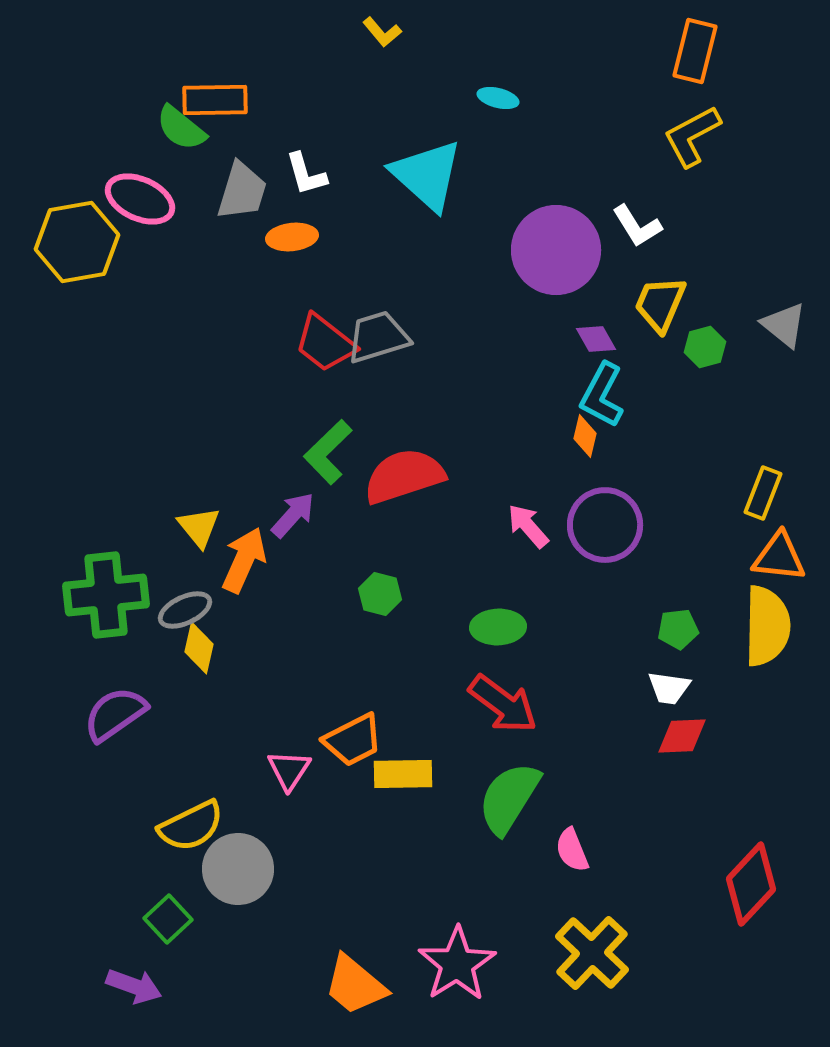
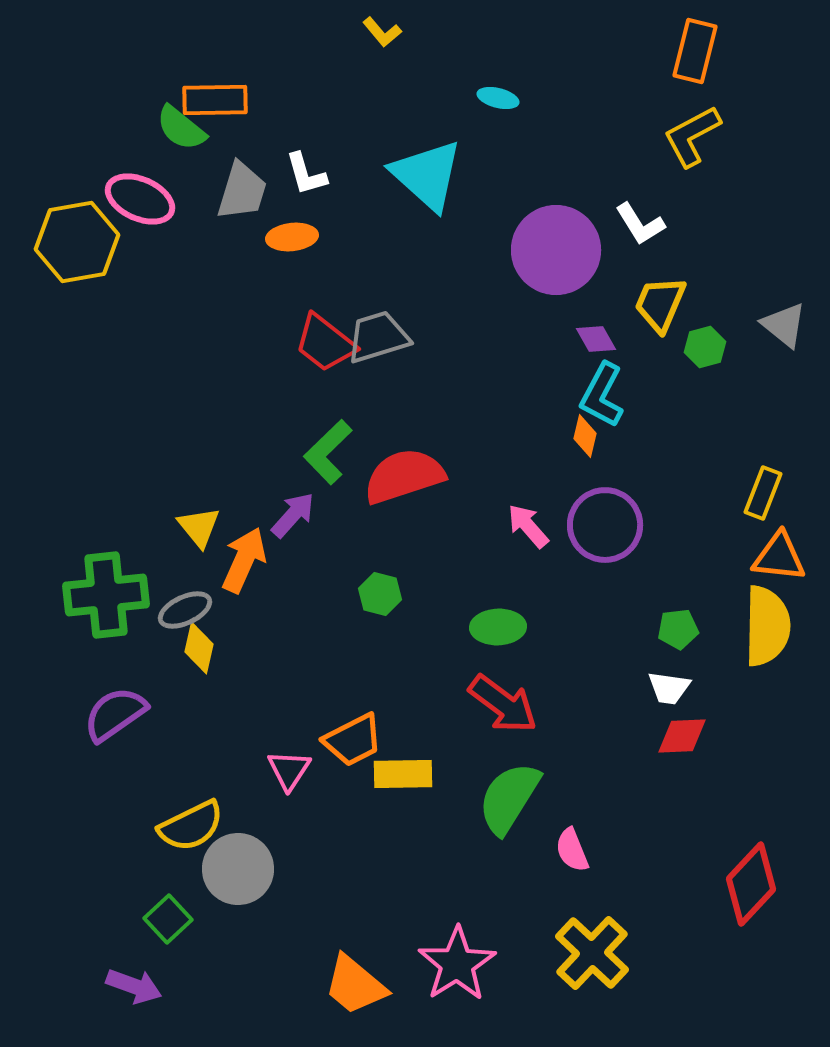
white L-shape at (637, 226): moved 3 px right, 2 px up
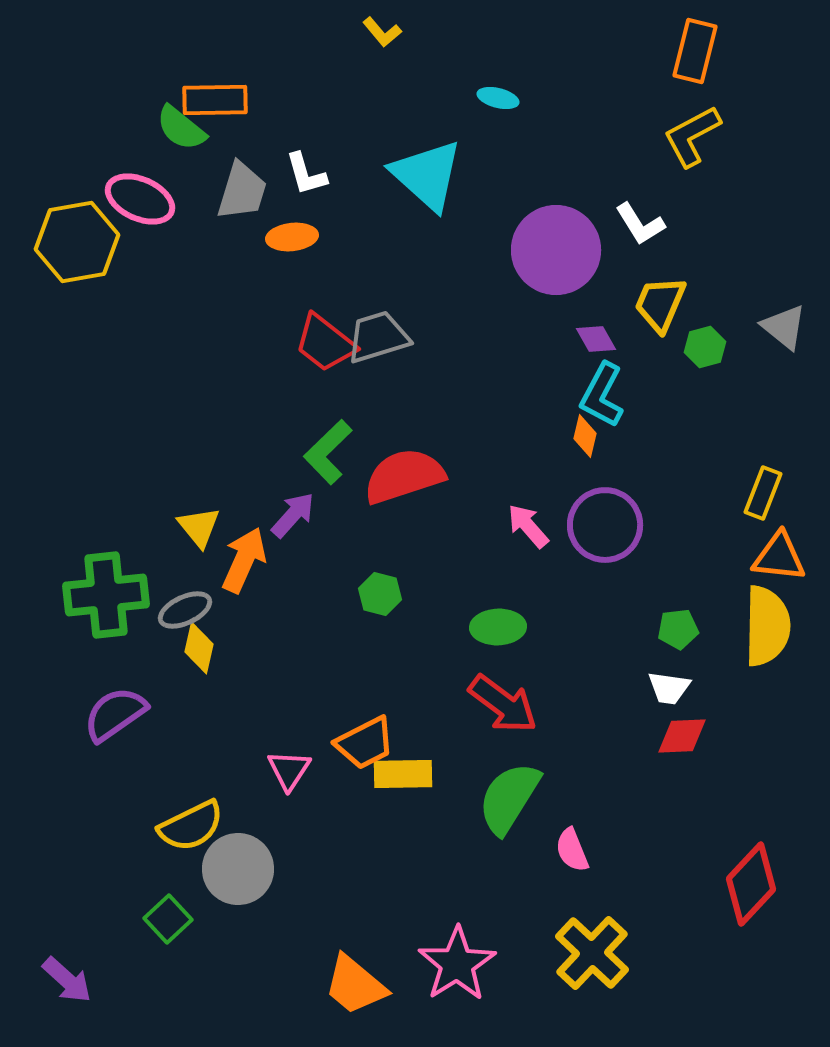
gray triangle at (784, 325): moved 2 px down
orange trapezoid at (353, 740): moved 12 px right, 3 px down
purple arrow at (134, 986): moved 67 px left, 6 px up; rotated 22 degrees clockwise
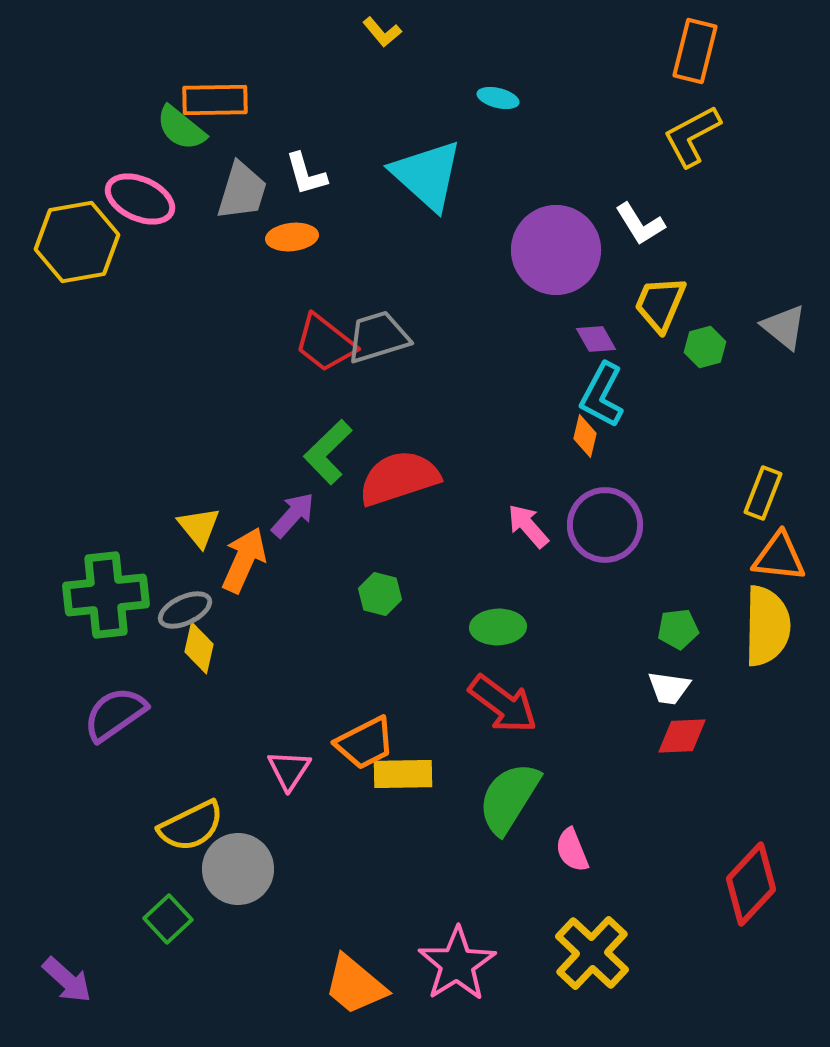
red semicircle at (404, 476): moved 5 px left, 2 px down
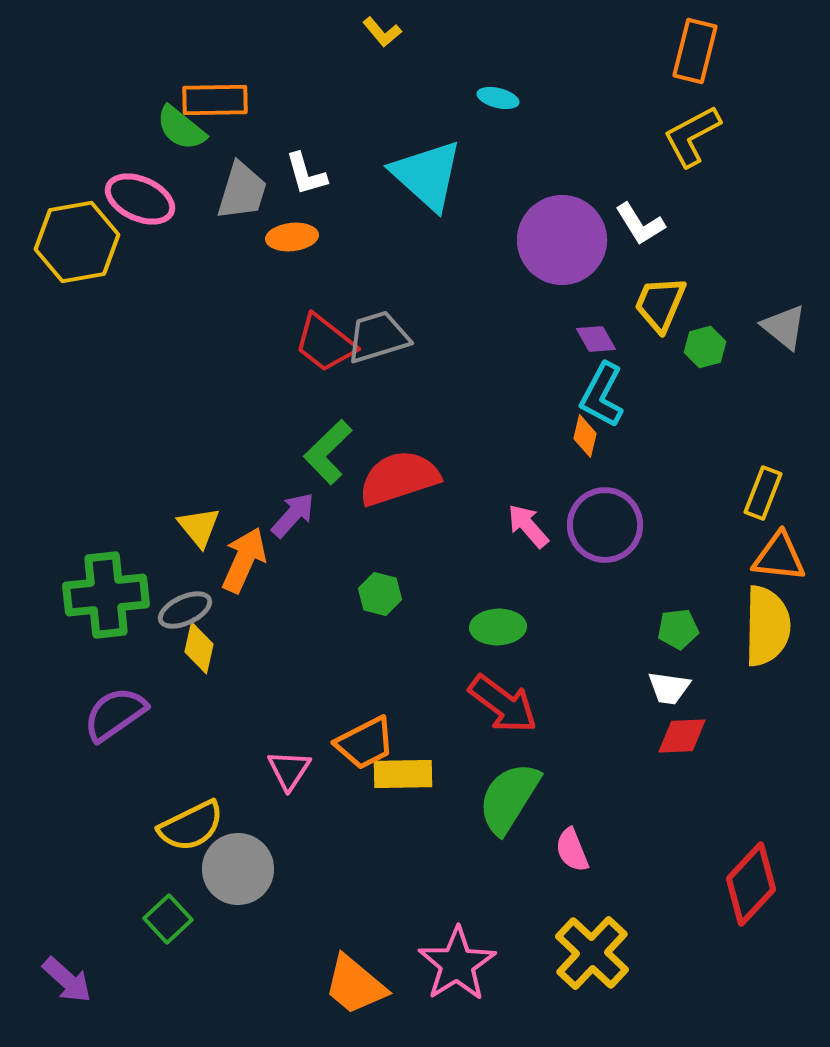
purple circle at (556, 250): moved 6 px right, 10 px up
